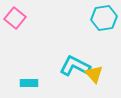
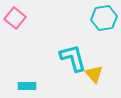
cyan L-shape: moved 2 px left, 8 px up; rotated 48 degrees clockwise
cyan rectangle: moved 2 px left, 3 px down
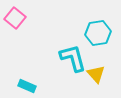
cyan hexagon: moved 6 px left, 15 px down
yellow triangle: moved 2 px right
cyan rectangle: rotated 24 degrees clockwise
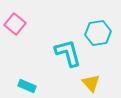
pink square: moved 6 px down
cyan L-shape: moved 5 px left, 5 px up
yellow triangle: moved 5 px left, 9 px down
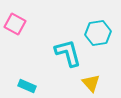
pink square: rotated 10 degrees counterclockwise
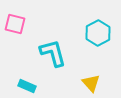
pink square: rotated 15 degrees counterclockwise
cyan hexagon: rotated 20 degrees counterclockwise
cyan L-shape: moved 15 px left
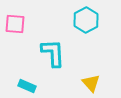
pink square: rotated 10 degrees counterclockwise
cyan hexagon: moved 12 px left, 13 px up
cyan L-shape: rotated 12 degrees clockwise
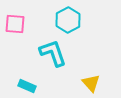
cyan hexagon: moved 18 px left
cyan L-shape: rotated 16 degrees counterclockwise
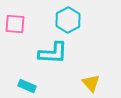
cyan L-shape: rotated 112 degrees clockwise
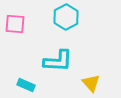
cyan hexagon: moved 2 px left, 3 px up
cyan L-shape: moved 5 px right, 8 px down
cyan rectangle: moved 1 px left, 1 px up
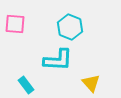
cyan hexagon: moved 4 px right, 10 px down; rotated 10 degrees counterclockwise
cyan L-shape: moved 1 px up
cyan rectangle: rotated 30 degrees clockwise
